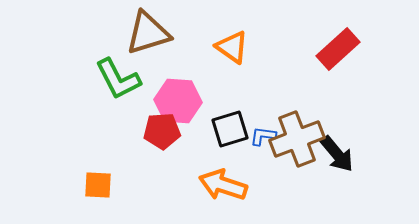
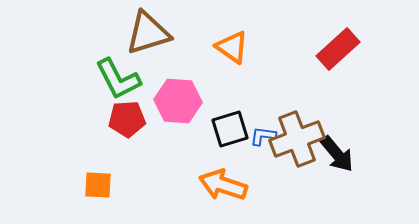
red pentagon: moved 35 px left, 12 px up
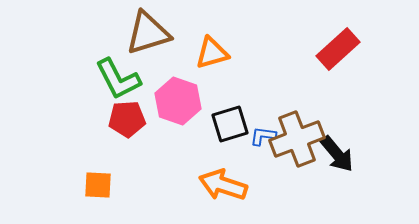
orange triangle: moved 20 px left, 6 px down; rotated 51 degrees counterclockwise
pink hexagon: rotated 15 degrees clockwise
black square: moved 5 px up
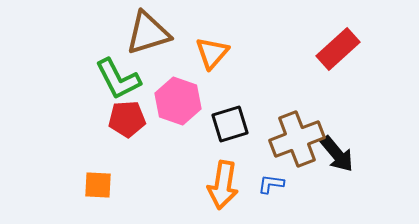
orange triangle: rotated 33 degrees counterclockwise
blue L-shape: moved 8 px right, 48 px down
orange arrow: rotated 99 degrees counterclockwise
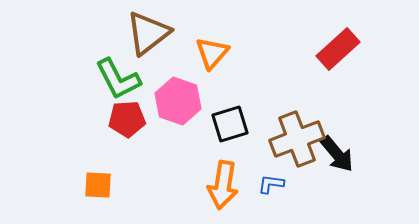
brown triangle: rotated 21 degrees counterclockwise
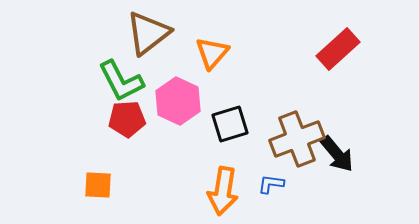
green L-shape: moved 3 px right, 2 px down
pink hexagon: rotated 6 degrees clockwise
orange arrow: moved 6 px down
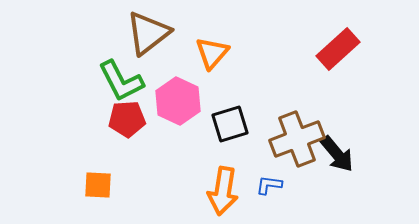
blue L-shape: moved 2 px left, 1 px down
